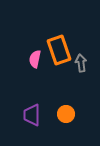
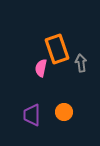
orange rectangle: moved 2 px left, 1 px up
pink semicircle: moved 6 px right, 9 px down
orange circle: moved 2 px left, 2 px up
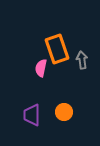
gray arrow: moved 1 px right, 3 px up
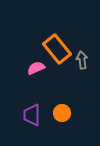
orange rectangle: rotated 20 degrees counterclockwise
pink semicircle: moved 5 px left; rotated 54 degrees clockwise
orange circle: moved 2 px left, 1 px down
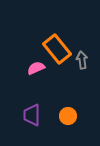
orange circle: moved 6 px right, 3 px down
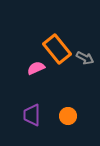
gray arrow: moved 3 px right, 2 px up; rotated 126 degrees clockwise
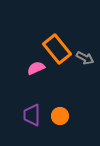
orange circle: moved 8 px left
